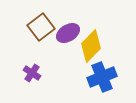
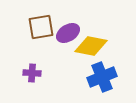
brown square: rotated 28 degrees clockwise
yellow diamond: rotated 56 degrees clockwise
purple cross: rotated 30 degrees counterclockwise
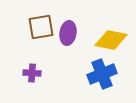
purple ellipse: rotated 50 degrees counterclockwise
yellow diamond: moved 20 px right, 6 px up
blue cross: moved 3 px up
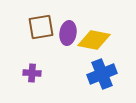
yellow diamond: moved 17 px left
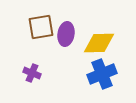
purple ellipse: moved 2 px left, 1 px down
yellow diamond: moved 5 px right, 3 px down; rotated 12 degrees counterclockwise
purple cross: rotated 18 degrees clockwise
